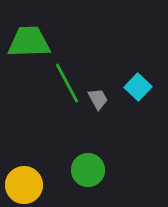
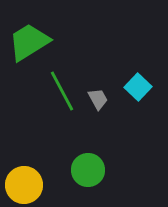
green trapezoid: rotated 30 degrees counterclockwise
green line: moved 5 px left, 8 px down
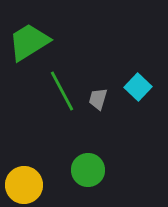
gray trapezoid: rotated 135 degrees counterclockwise
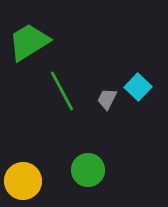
gray trapezoid: moved 9 px right; rotated 10 degrees clockwise
yellow circle: moved 1 px left, 4 px up
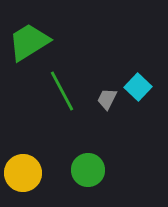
yellow circle: moved 8 px up
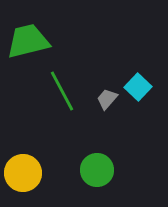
green trapezoid: moved 1 px left, 1 px up; rotated 18 degrees clockwise
gray trapezoid: rotated 15 degrees clockwise
green circle: moved 9 px right
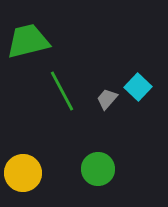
green circle: moved 1 px right, 1 px up
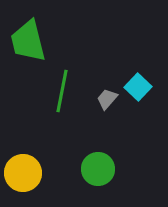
green trapezoid: rotated 90 degrees counterclockwise
green line: rotated 39 degrees clockwise
